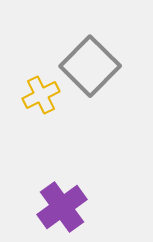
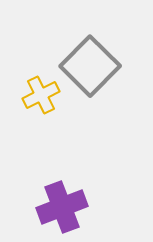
purple cross: rotated 15 degrees clockwise
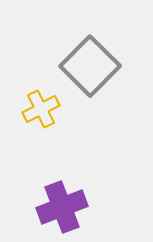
yellow cross: moved 14 px down
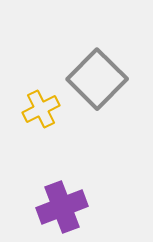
gray square: moved 7 px right, 13 px down
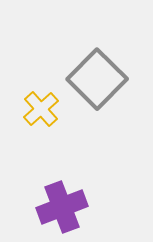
yellow cross: rotated 15 degrees counterclockwise
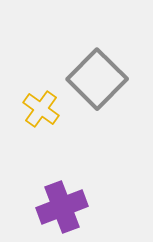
yellow cross: rotated 12 degrees counterclockwise
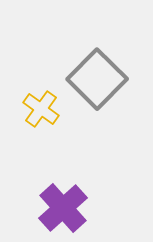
purple cross: moved 1 px right, 1 px down; rotated 21 degrees counterclockwise
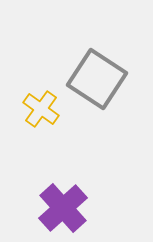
gray square: rotated 12 degrees counterclockwise
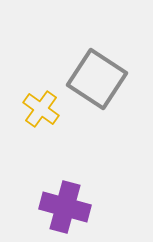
purple cross: moved 2 px right, 1 px up; rotated 33 degrees counterclockwise
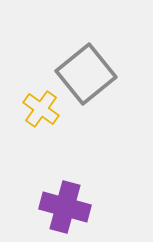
gray square: moved 11 px left, 5 px up; rotated 18 degrees clockwise
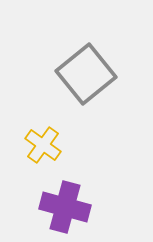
yellow cross: moved 2 px right, 36 px down
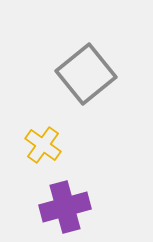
purple cross: rotated 30 degrees counterclockwise
